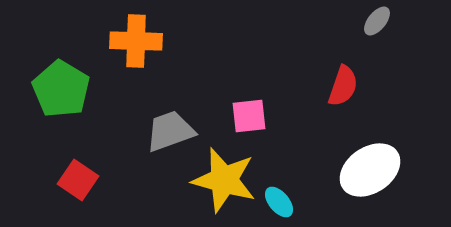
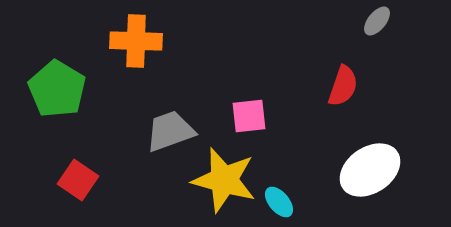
green pentagon: moved 4 px left
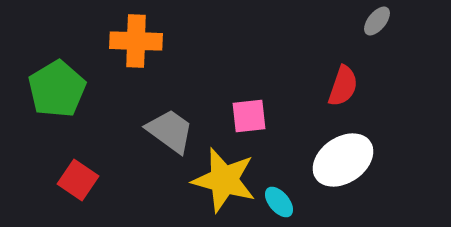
green pentagon: rotated 10 degrees clockwise
gray trapezoid: rotated 56 degrees clockwise
white ellipse: moved 27 px left, 10 px up
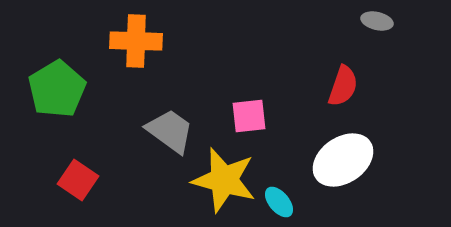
gray ellipse: rotated 64 degrees clockwise
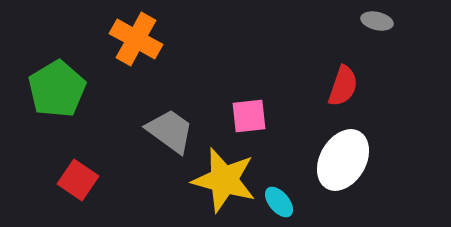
orange cross: moved 2 px up; rotated 27 degrees clockwise
white ellipse: rotated 26 degrees counterclockwise
